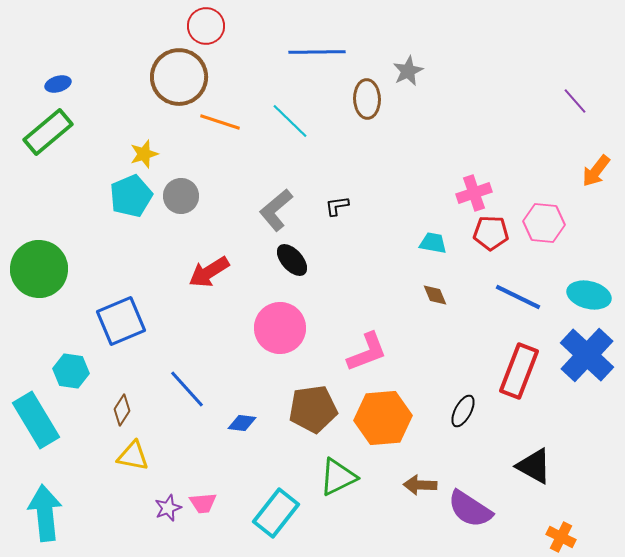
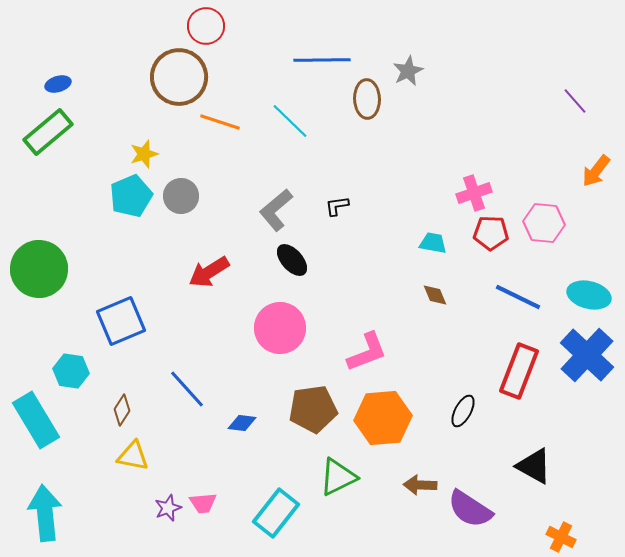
blue line at (317, 52): moved 5 px right, 8 px down
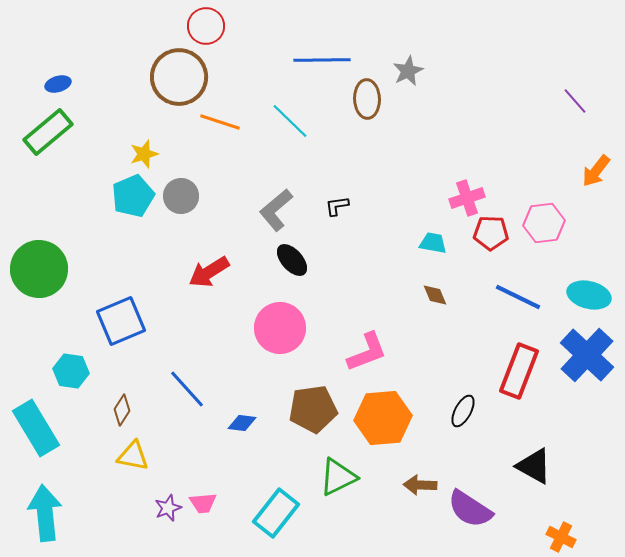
pink cross at (474, 193): moved 7 px left, 5 px down
cyan pentagon at (131, 196): moved 2 px right
pink hexagon at (544, 223): rotated 12 degrees counterclockwise
cyan rectangle at (36, 420): moved 8 px down
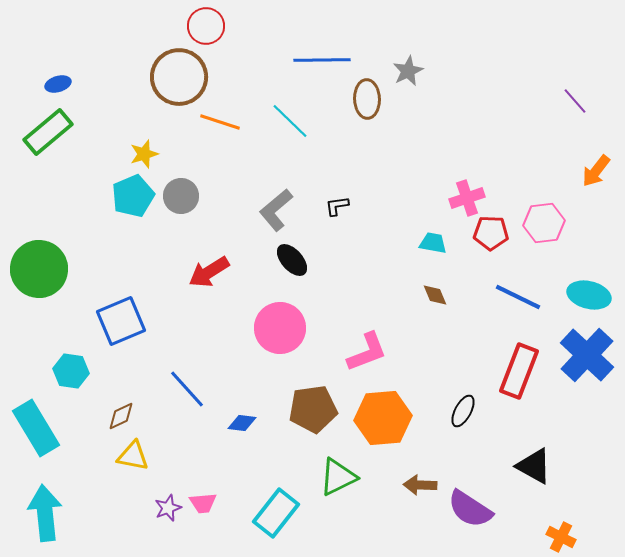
brown diamond at (122, 410): moved 1 px left, 6 px down; rotated 32 degrees clockwise
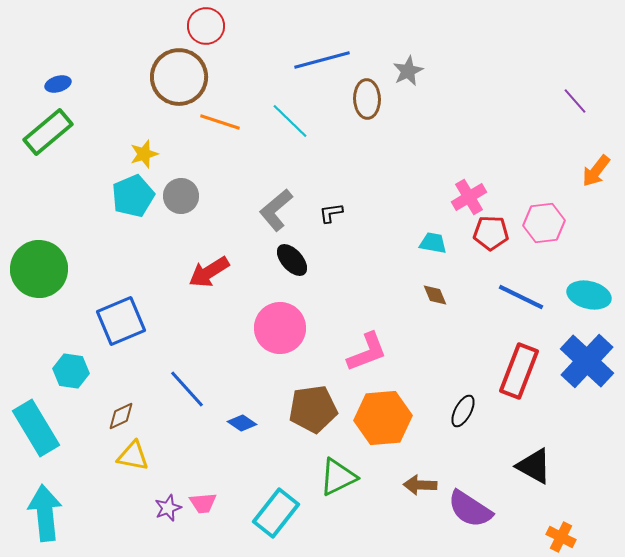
blue line at (322, 60): rotated 14 degrees counterclockwise
pink cross at (467, 198): moved 2 px right, 1 px up; rotated 12 degrees counterclockwise
black L-shape at (337, 206): moved 6 px left, 7 px down
blue line at (518, 297): moved 3 px right
blue cross at (587, 355): moved 6 px down
blue diamond at (242, 423): rotated 28 degrees clockwise
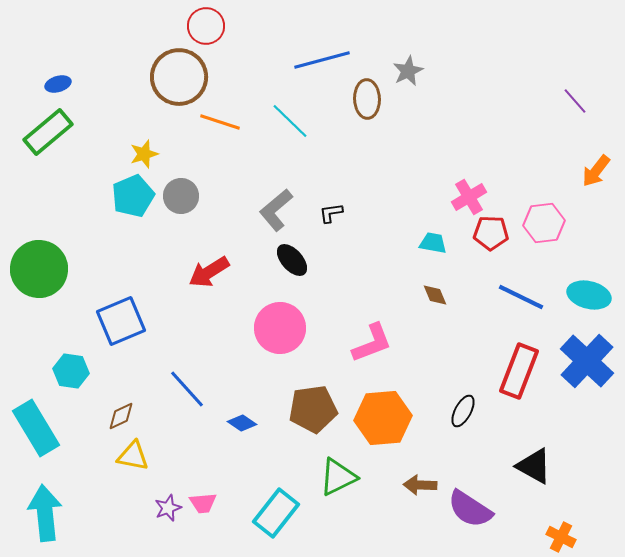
pink L-shape at (367, 352): moved 5 px right, 9 px up
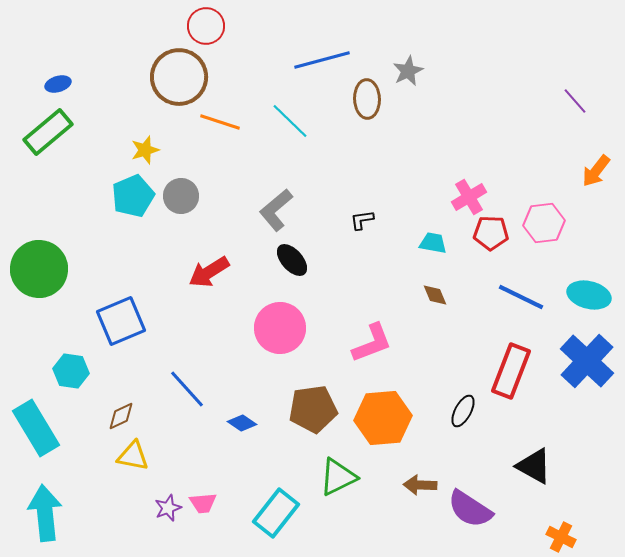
yellow star at (144, 154): moved 1 px right, 4 px up
black L-shape at (331, 213): moved 31 px right, 7 px down
red rectangle at (519, 371): moved 8 px left
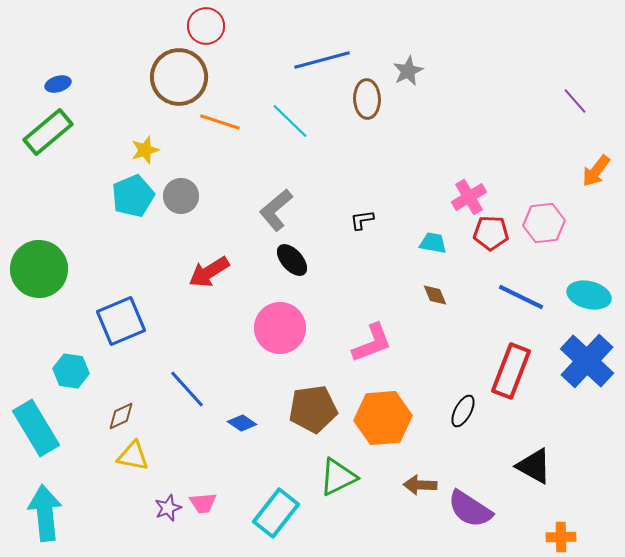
orange cross at (561, 537): rotated 28 degrees counterclockwise
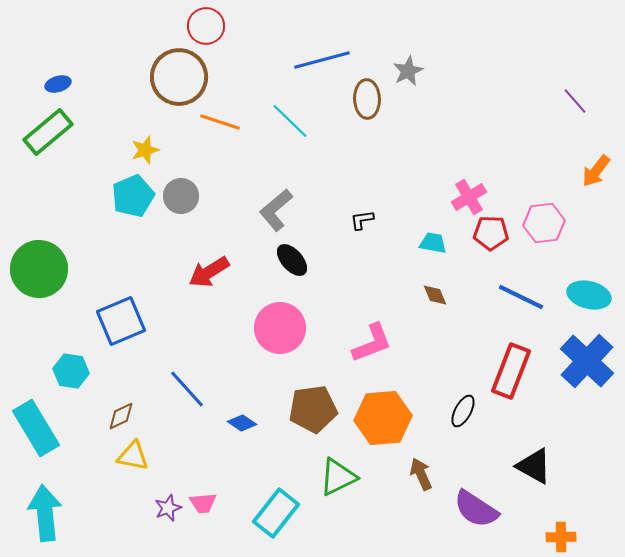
brown arrow at (420, 485): moved 1 px right, 11 px up; rotated 64 degrees clockwise
purple semicircle at (470, 509): moved 6 px right
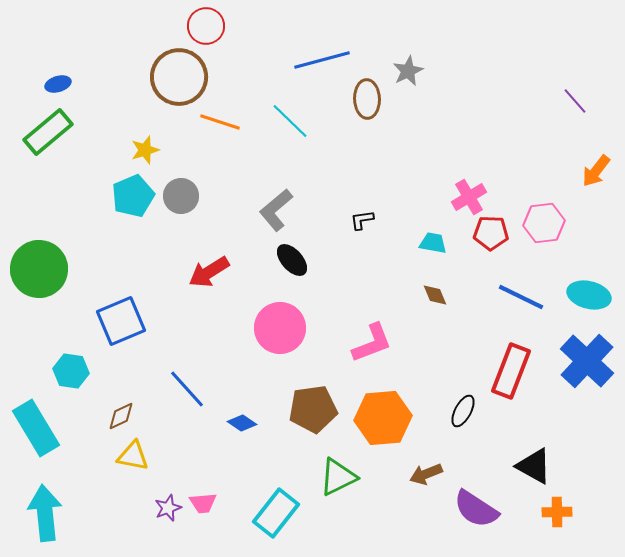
brown arrow at (421, 474): moved 5 px right; rotated 88 degrees counterclockwise
orange cross at (561, 537): moved 4 px left, 25 px up
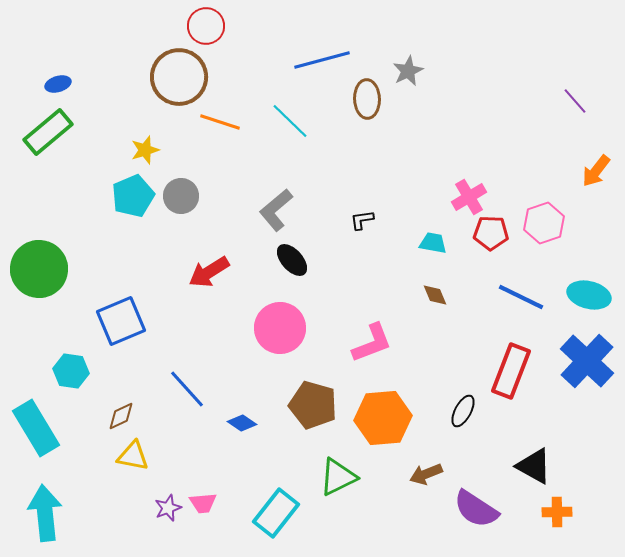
pink hexagon at (544, 223): rotated 12 degrees counterclockwise
brown pentagon at (313, 409): moved 4 px up; rotated 24 degrees clockwise
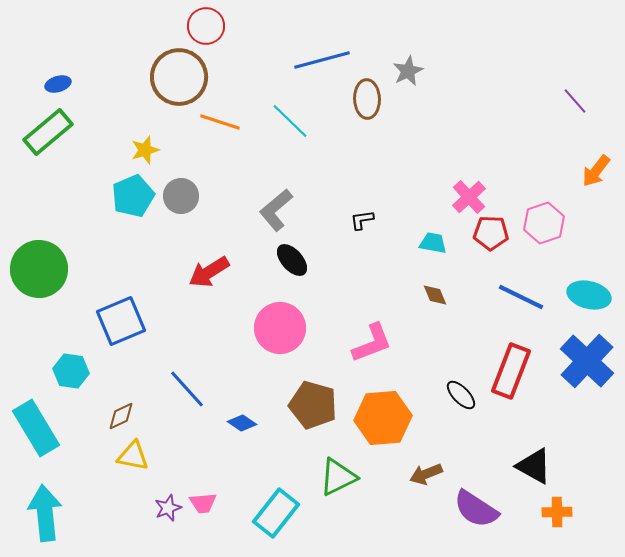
pink cross at (469, 197): rotated 12 degrees counterclockwise
black ellipse at (463, 411): moved 2 px left, 16 px up; rotated 72 degrees counterclockwise
